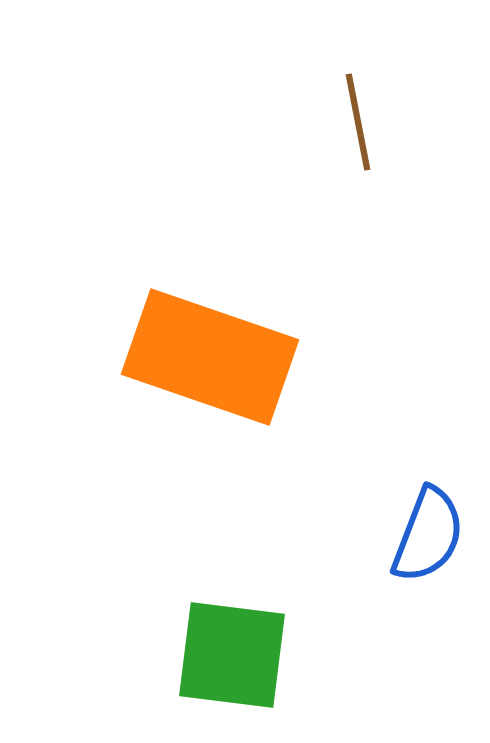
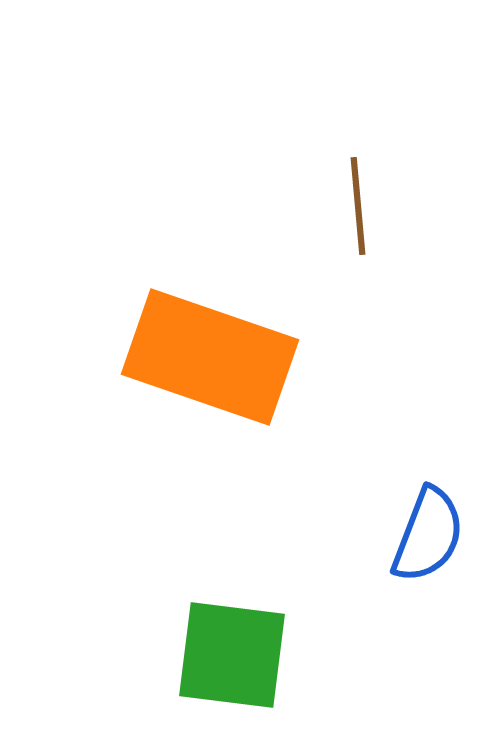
brown line: moved 84 px down; rotated 6 degrees clockwise
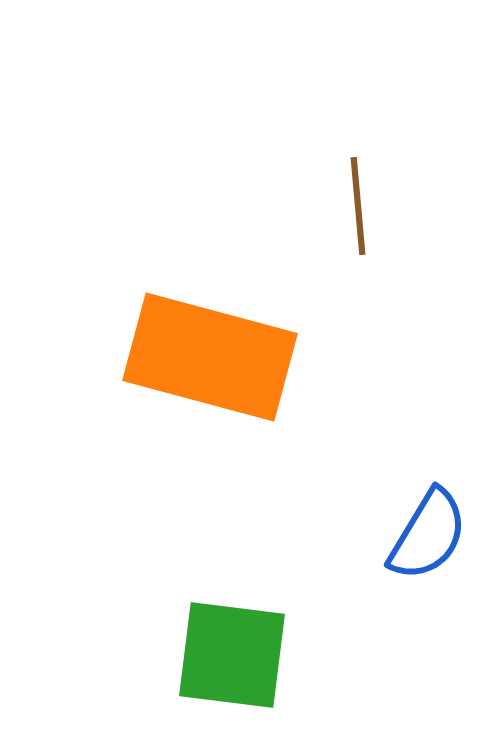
orange rectangle: rotated 4 degrees counterclockwise
blue semicircle: rotated 10 degrees clockwise
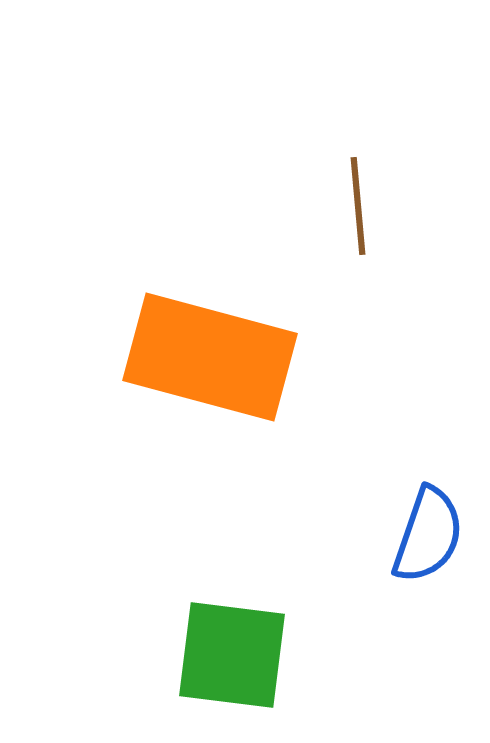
blue semicircle: rotated 12 degrees counterclockwise
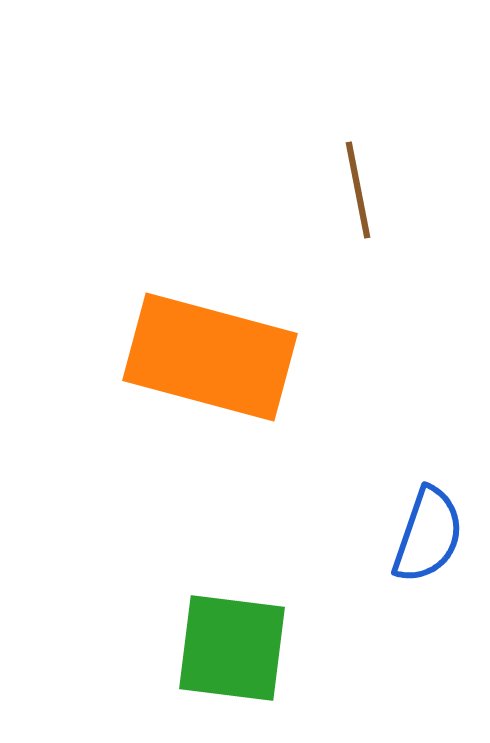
brown line: moved 16 px up; rotated 6 degrees counterclockwise
green square: moved 7 px up
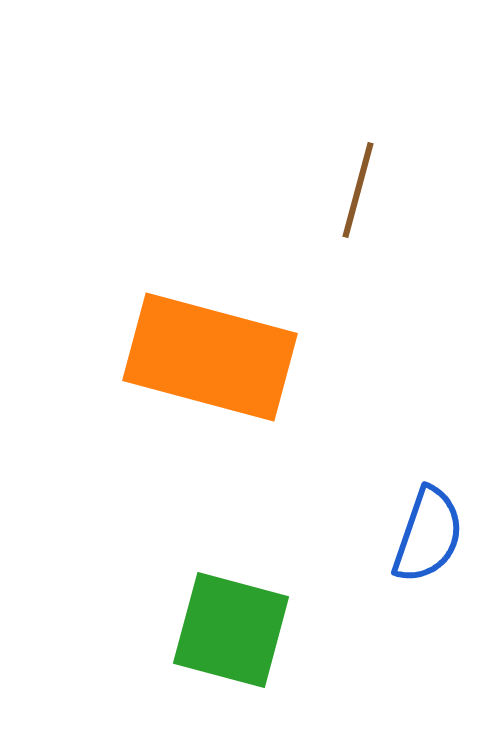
brown line: rotated 26 degrees clockwise
green square: moved 1 px left, 18 px up; rotated 8 degrees clockwise
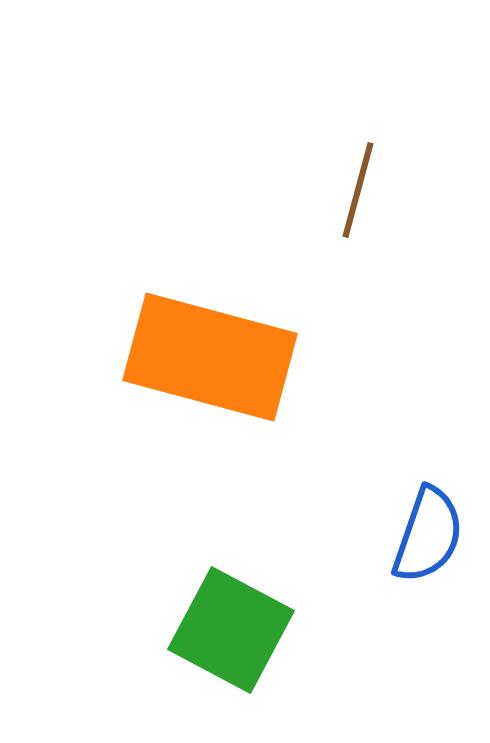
green square: rotated 13 degrees clockwise
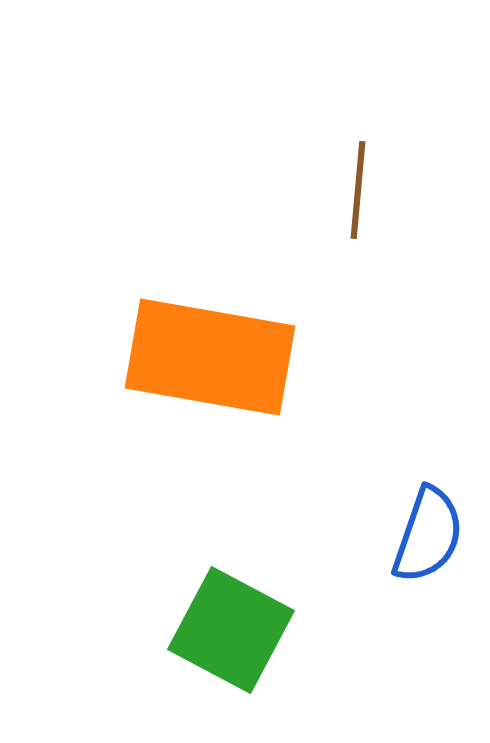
brown line: rotated 10 degrees counterclockwise
orange rectangle: rotated 5 degrees counterclockwise
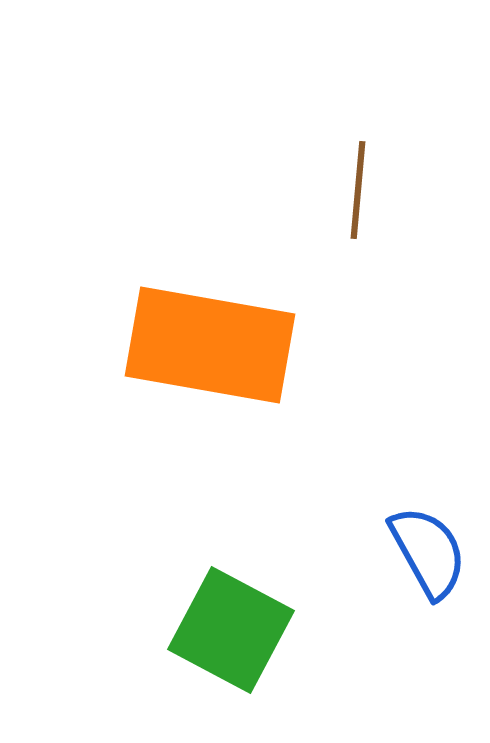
orange rectangle: moved 12 px up
blue semicircle: moved 17 px down; rotated 48 degrees counterclockwise
